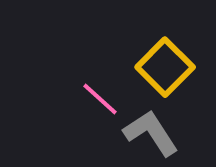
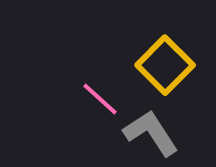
yellow square: moved 2 px up
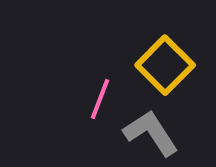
pink line: rotated 69 degrees clockwise
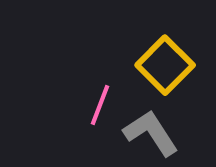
pink line: moved 6 px down
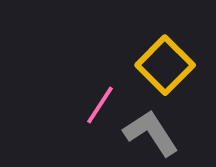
pink line: rotated 12 degrees clockwise
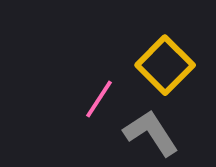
pink line: moved 1 px left, 6 px up
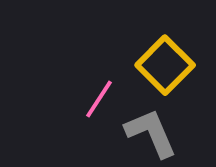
gray L-shape: rotated 10 degrees clockwise
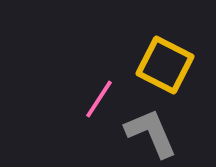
yellow square: rotated 18 degrees counterclockwise
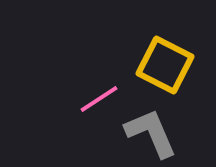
pink line: rotated 24 degrees clockwise
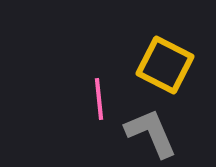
pink line: rotated 63 degrees counterclockwise
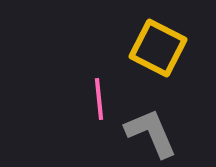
yellow square: moved 7 px left, 17 px up
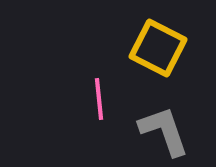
gray L-shape: moved 13 px right, 2 px up; rotated 4 degrees clockwise
